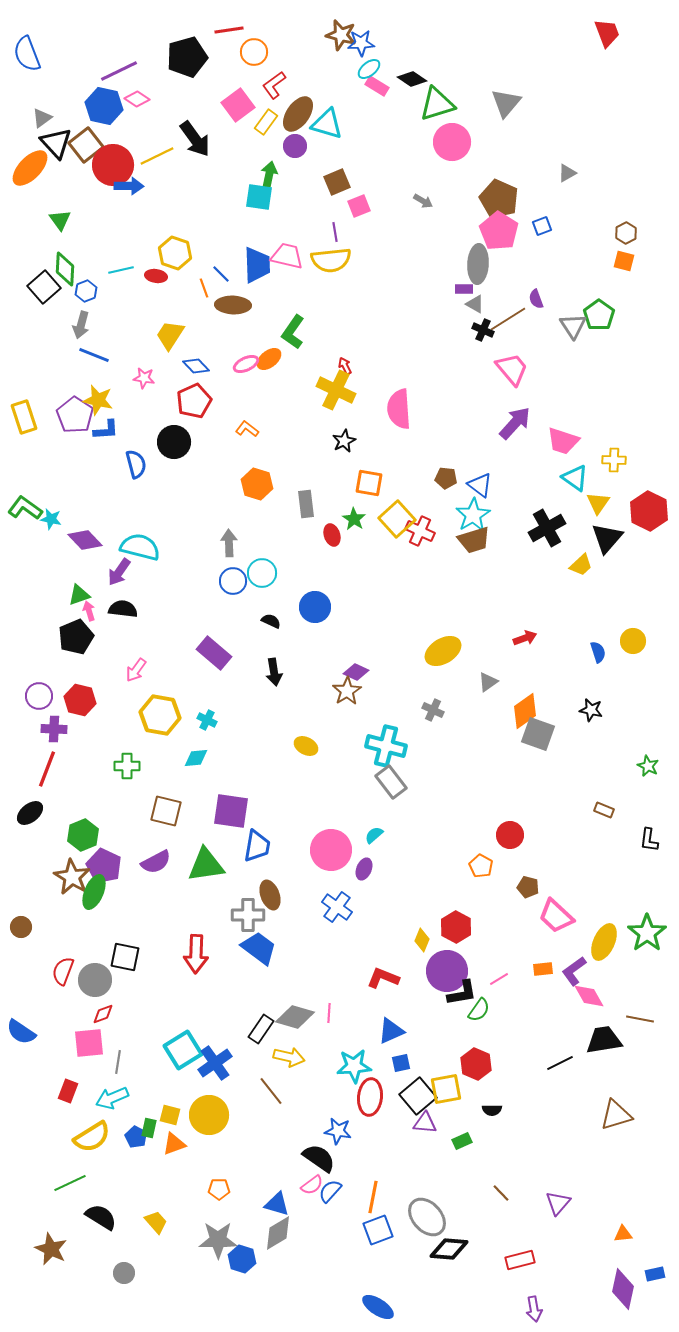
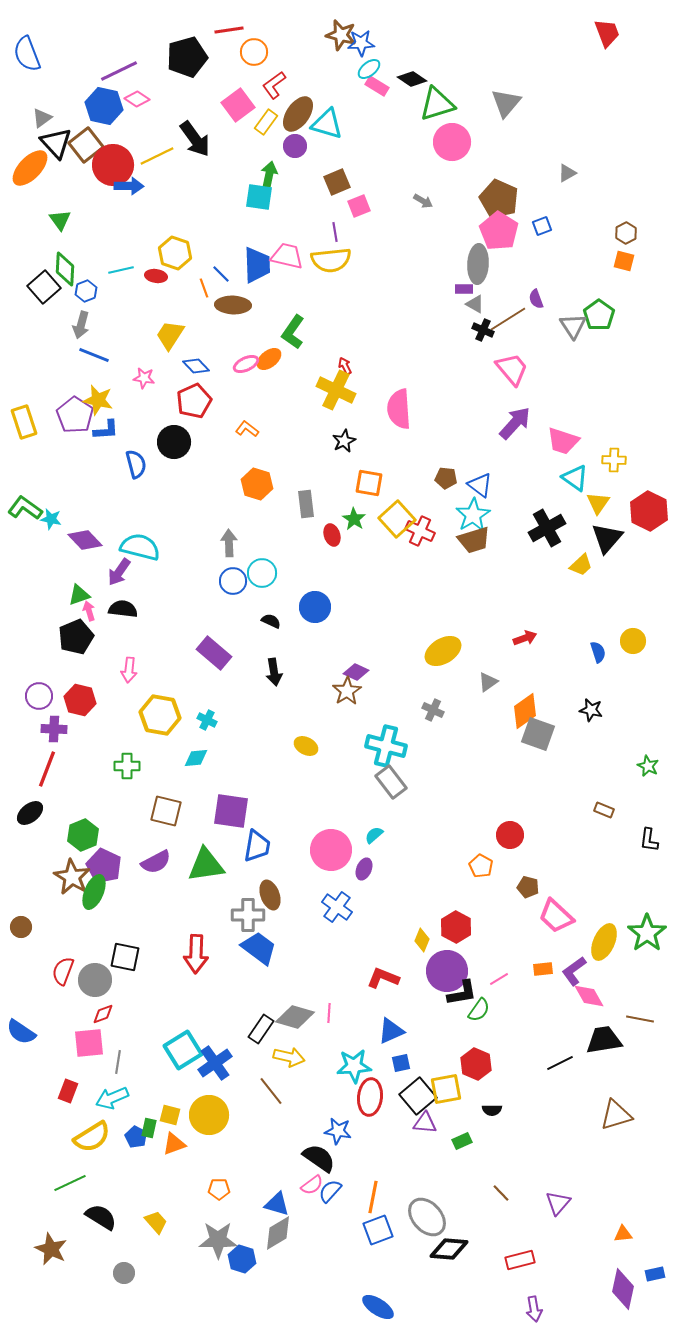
yellow rectangle at (24, 417): moved 5 px down
pink arrow at (136, 670): moved 7 px left; rotated 30 degrees counterclockwise
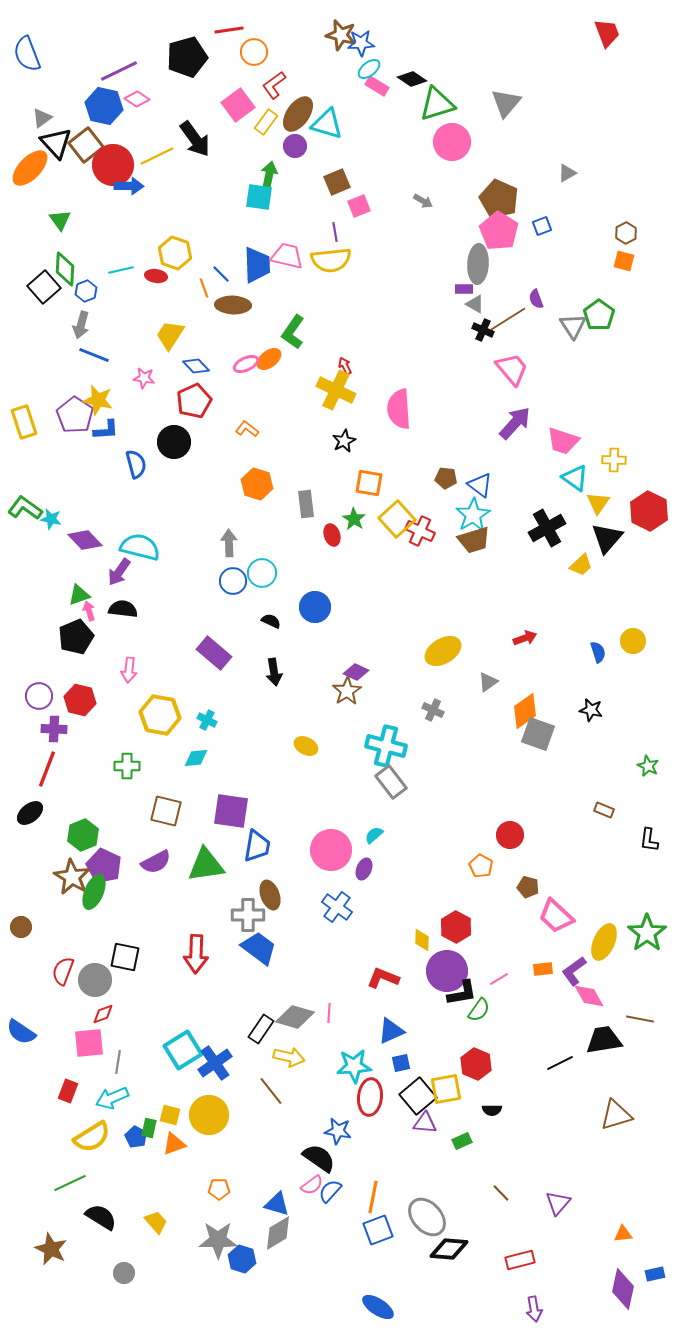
yellow diamond at (422, 940): rotated 20 degrees counterclockwise
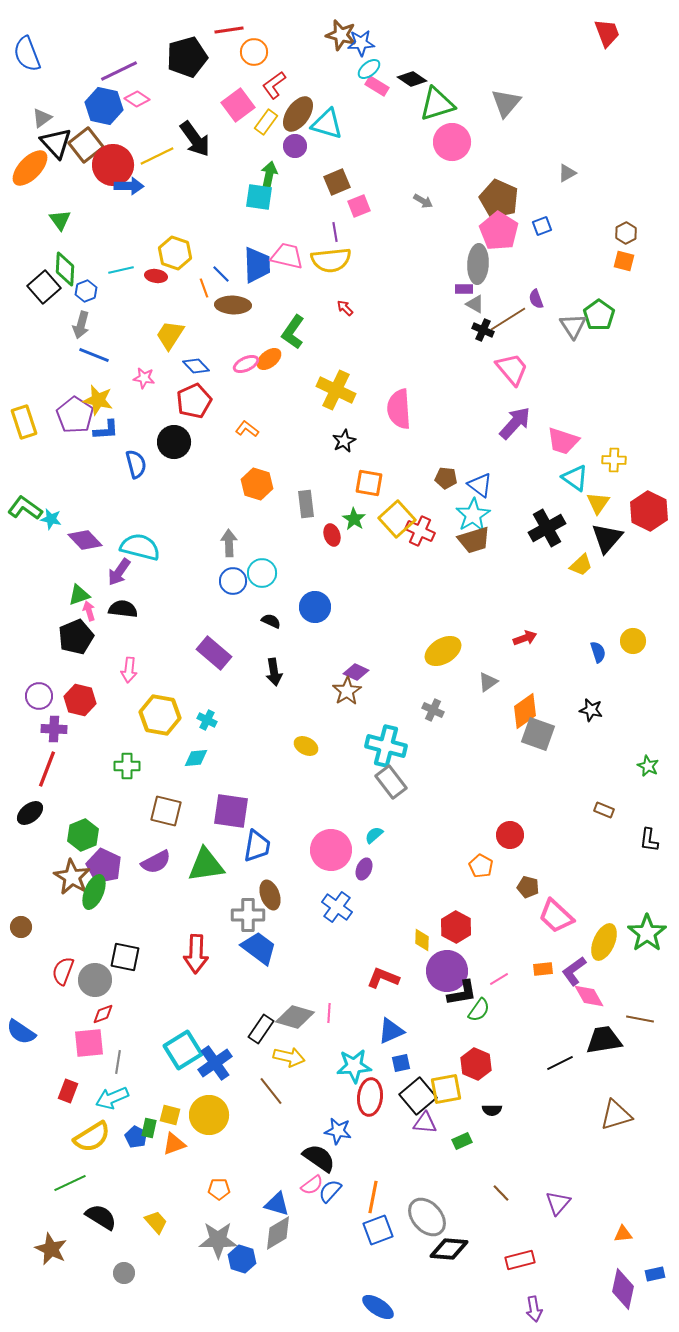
red arrow at (345, 366): moved 58 px up; rotated 18 degrees counterclockwise
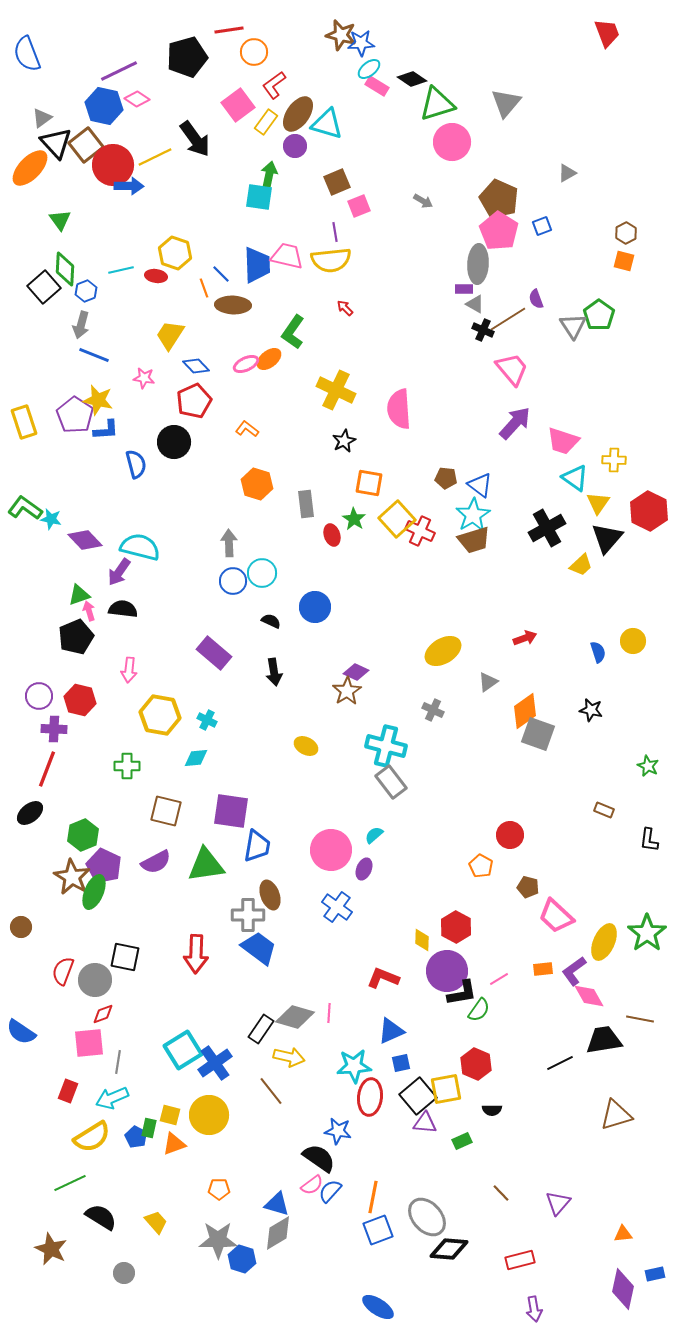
yellow line at (157, 156): moved 2 px left, 1 px down
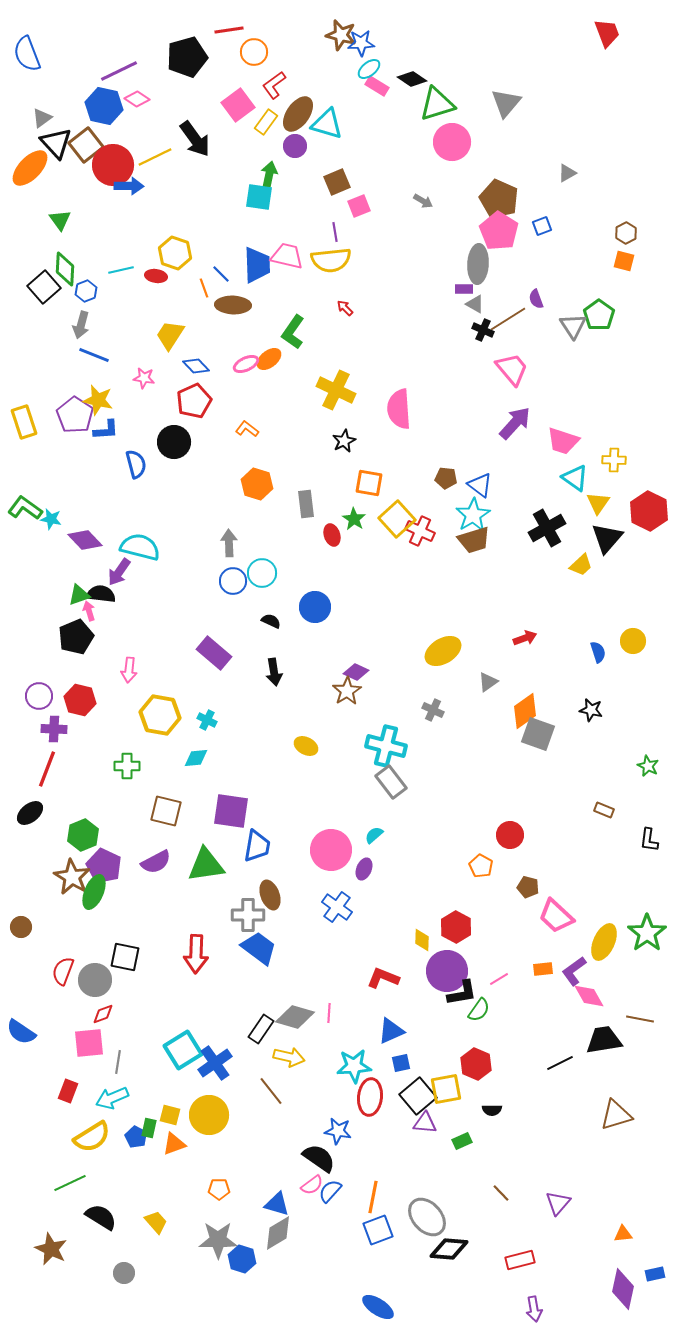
black semicircle at (123, 609): moved 22 px left, 15 px up
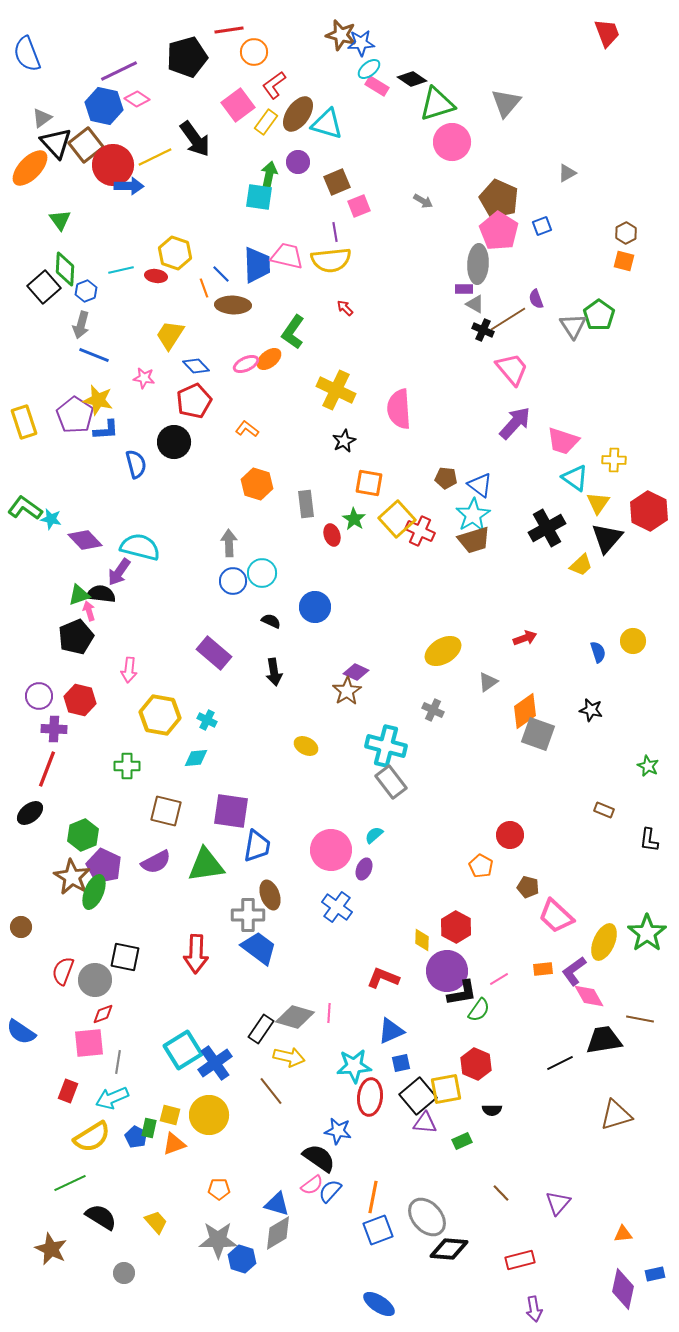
purple circle at (295, 146): moved 3 px right, 16 px down
blue ellipse at (378, 1307): moved 1 px right, 3 px up
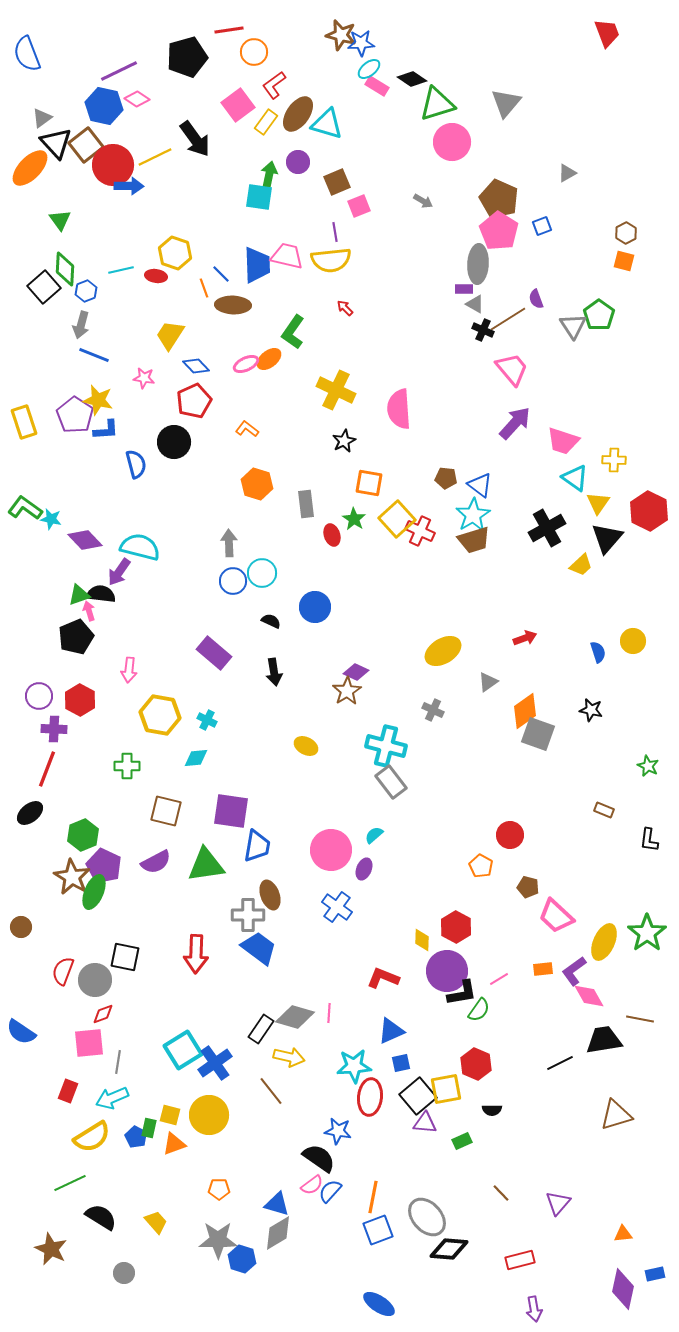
red hexagon at (80, 700): rotated 16 degrees clockwise
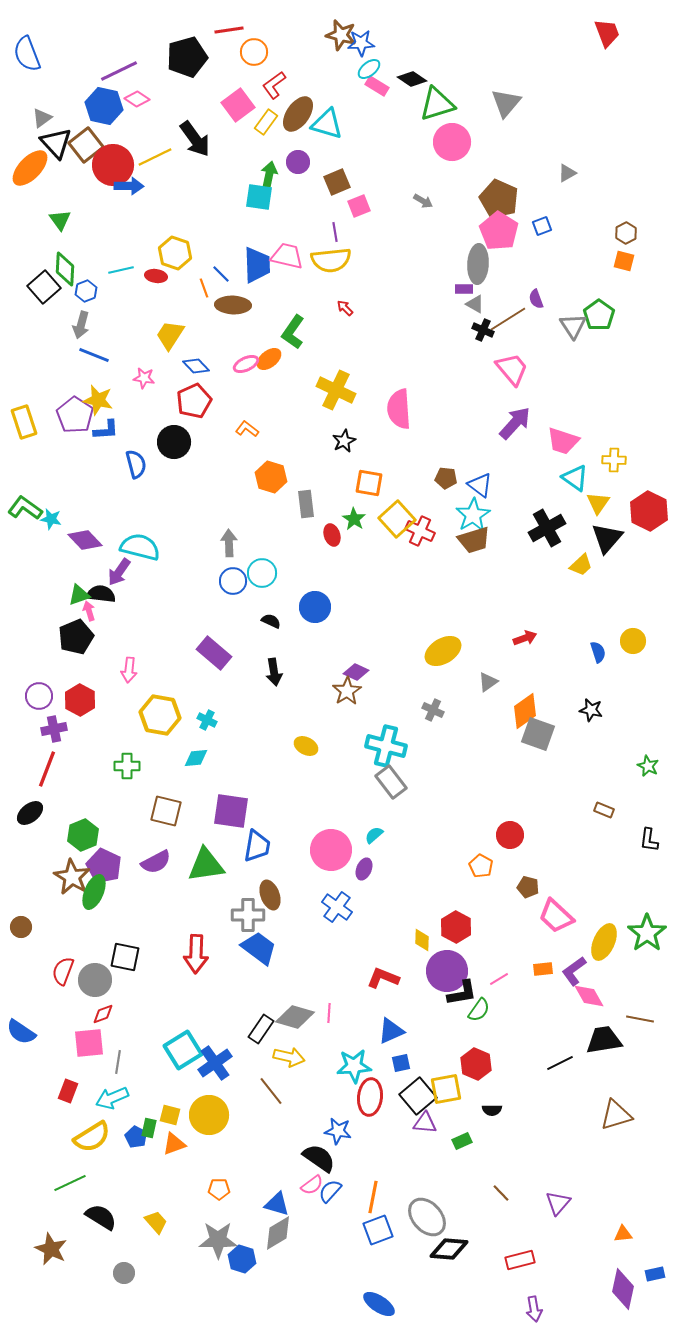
orange hexagon at (257, 484): moved 14 px right, 7 px up
purple cross at (54, 729): rotated 15 degrees counterclockwise
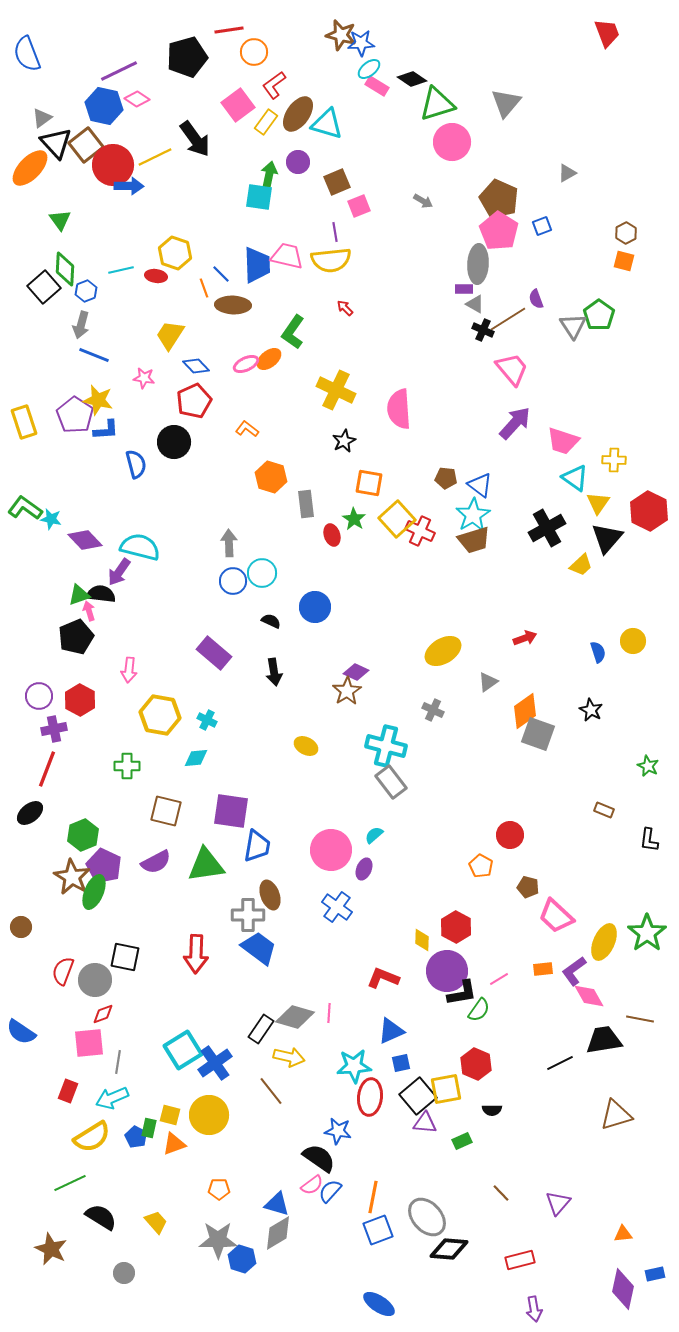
black star at (591, 710): rotated 15 degrees clockwise
